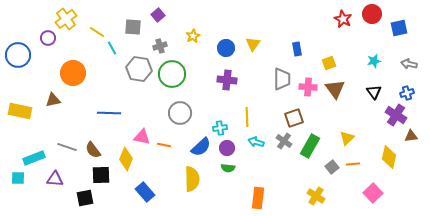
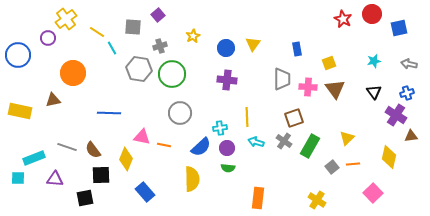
yellow cross at (316, 196): moved 1 px right, 4 px down
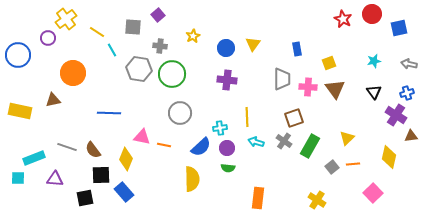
gray cross at (160, 46): rotated 24 degrees clockwise
cyan line at (112, 48): moved 2 px down
blue rectangle at (145, 192): moved 21 px left
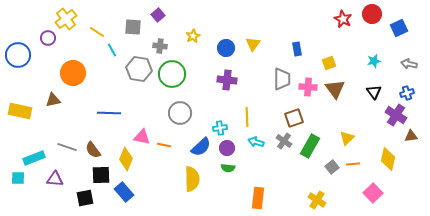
blue square at (399, 28): rotated 12 degrees counterclockwise
yellow diamond at (389, 157): moved 1 px left, 2 px down
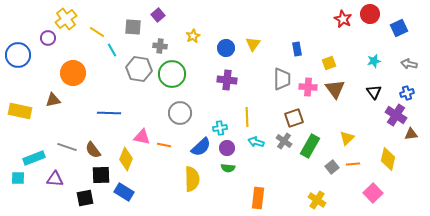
red circle at (372, 14): moved 2 px left
brown triangle at (411, 136): moved 2 px up
blue rectangle at (124, 192): rotated 18 degrees counterclockwise
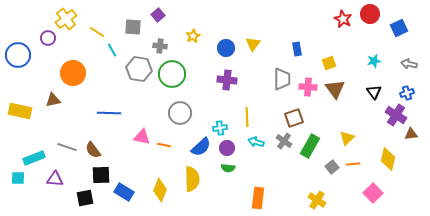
yellow diamond at (126, 159): moved 34 px right, 31 px down
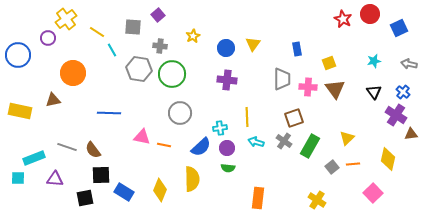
blue cross at (407, 93): moved 4 px left, 1 px up; rotated 32 degrees counterclockwise
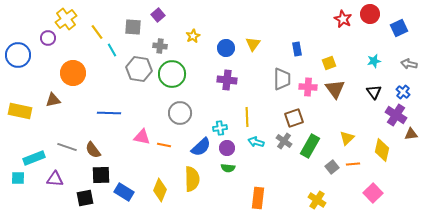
yellow line at (97, 32): rotated 21 degrees clockwise
yellow diamond at (388, 159): moved 6 px left, 9 px up
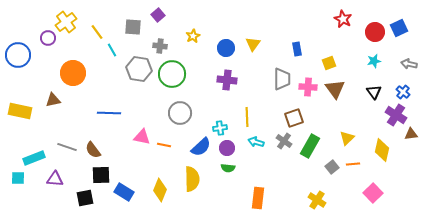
red circle at (370, 14): moved 5 px right, 18 px down
yellow cross at (66, 19): moved 3 px down
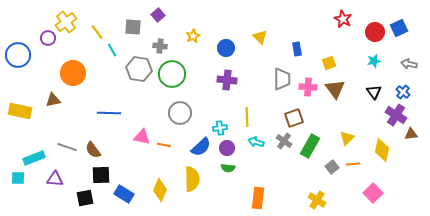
yellow triangle at (253, 44): moved 7 px right, 7 px up; rotated 21 degrees counterclockwise
blue rectangle at (124, 192): moved 2 px down
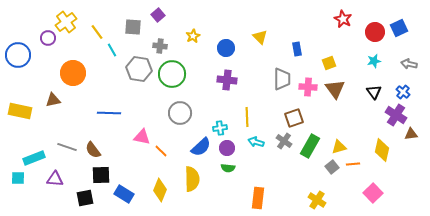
yellow triangle at (347, 138): moved 8 px left, 9 px down; rotated 28 degrees clockwise
orange line at (164, 145): moved 3 px left, 6 px down; rotated 32 degrees clockwise
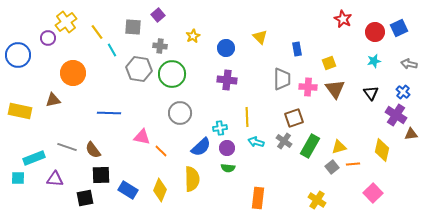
black triangle at (374, 92): moved 3 px left, 1 px down
blue rectangle at (124, 194): moved 4 px right, 4 px up
